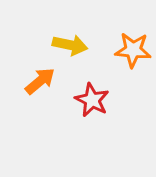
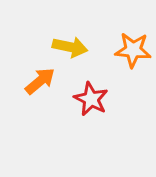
yellow arrow: moved 2 px down
red star: moved 1 px left, 1 px up
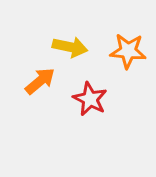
orange star: moved 5 px left, 1 px down
red star: moved 1 px left
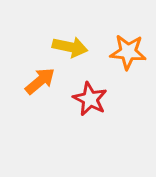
orange star: moved 1 px down
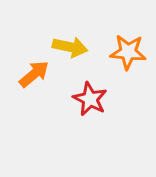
orange arrow: moved 6 px left, 7 px up
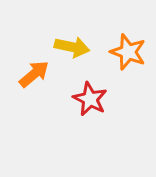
yellow arrow: moved 2 px right
orange star: rotated 15 degrees clockwise
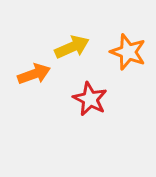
yellow arrow: rotated 36 degrees counterclockwise
orange arrow: rotated 20 degrees clockwise
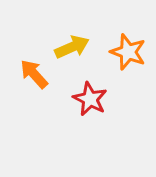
orange arrow: rotated 112 degrees counterclockwise
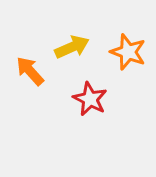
orange arrow: moved 4 px left, 3 px up
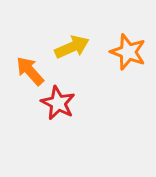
red star: moved 32 px left, 4 px down
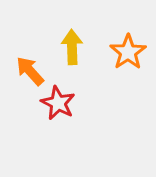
yellow arrow: rotated 68 degrees counterclockwise
orange star: rotated 18 degrees clockwise
